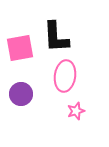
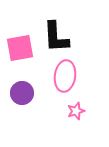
purple circle: moved 1 px right, 1 px up
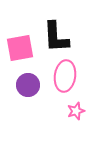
purple circle: moved 6 px right, 8 px up
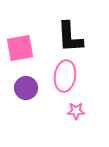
black L-shape: moved 14 px right
purple circle: moved 2 px left, 3 px down
pink star: rotated 18 degrees clockwise
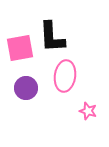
black L-shape: moved 18 px left
pink star: moved 12 px right; rotated 18 degrees clockwise
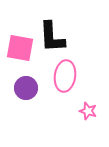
pink square: rotated 20 degrees clockwise
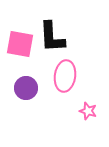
pink square: moved 4 px up
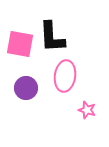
pink star: moved 1 px left, 1 px up
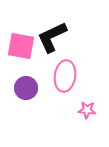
black L-shape: rotated 68 degrees clockwise
pink square: moved 1 px right, 2 px down
pink star: rotated 12 degrees counterclockwise
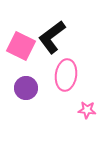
black L-shape: rotated 12 degrees counterclockwise
pink square: rotated 16 degrees clockwise
pink ellipse: moved 1 px right, 1 px up
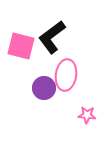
pink square: rotated 12 degrees counterclockwise
purple circle: moved 18 px right
pink star: moved 5 px down
